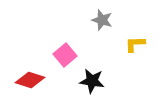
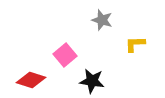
red diamond: moved 1 px right
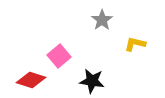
gray star: rotated 20 degrees clockwise
yellow L-shape: rotated 15 degrees clockwise
pink square: moved 6 px left, 1 px down
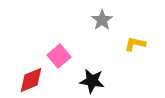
red diamond: rotated 40 degrees counterclockwise
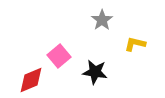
black star: moved 3 px right, 9 px up
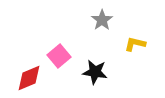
red diamond: moved 2 px left, 2 px up
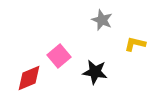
gray star: rotated 15 degrees counterclockwise
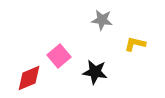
gray star: rotated 15 degrees counterclockwise
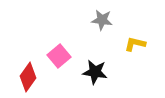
red diamond: moved 1 px left, 1 px up; rotated 32 degrees counterclockwise
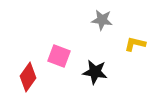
pink square: rotated 30 degrees counterclockwise
